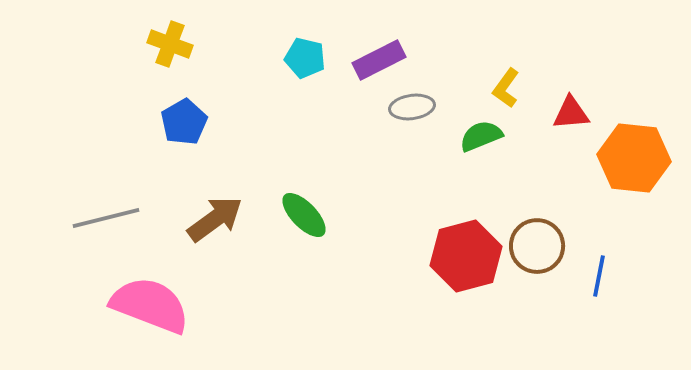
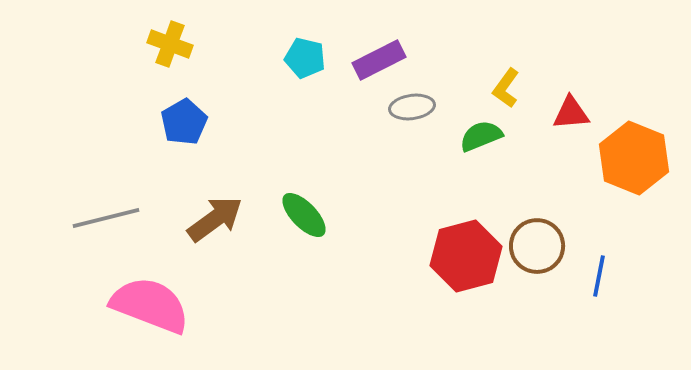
orange hexagon: rotated 16 degrees clockwise
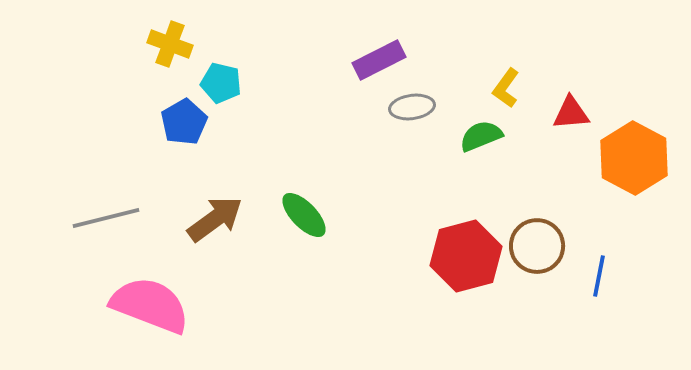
cyan pentagon: moved 84 px left, 25 px down
orange hexagon: rotated 6 degrees clockwise
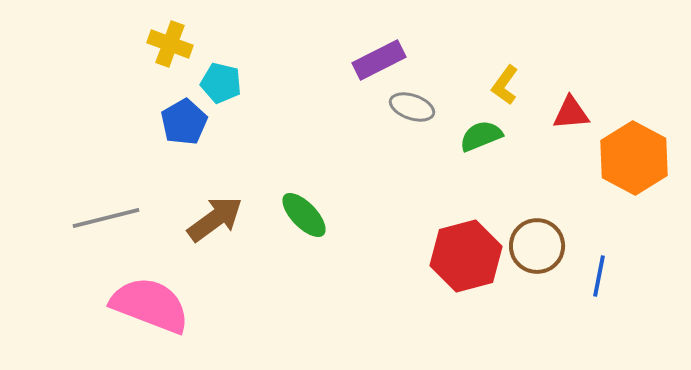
yellow L-shape: moved 1 px left, 3 px up
gray ellipse: rotated 27 degrees clockwise
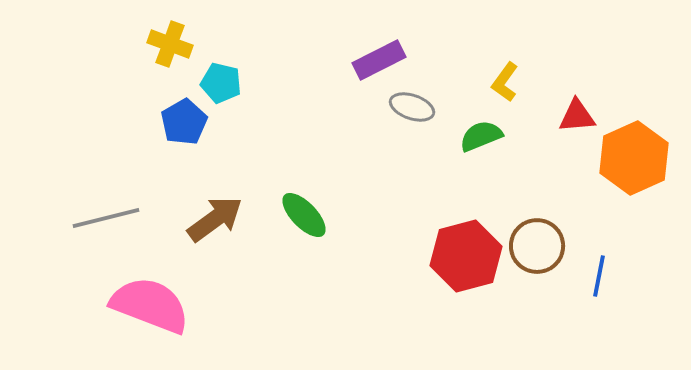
yellow L-shape: moved 3 px up
red triangle: moved 6 px right, 3 px down
orange hexagon: rotated 8 degrees clockwise
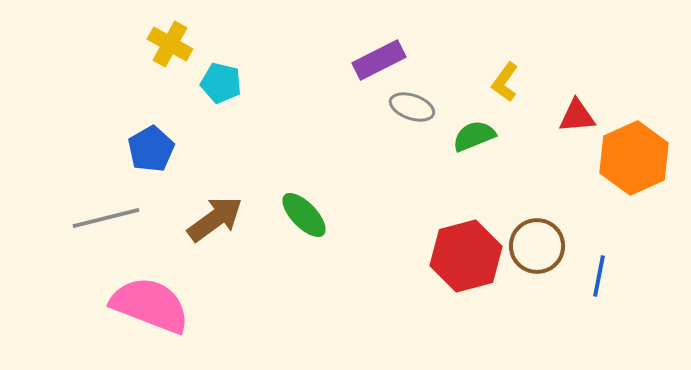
yellow cross: rotated 9 degrees clockwise
blue pentagon: moved 33 px left, 27 px down
green semicircle: moved 7 px left
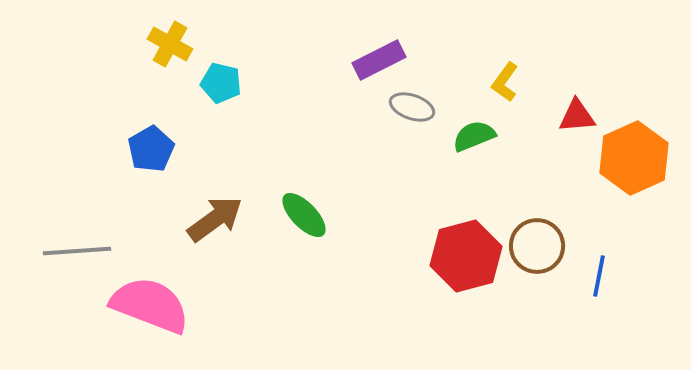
gray line: moved 29 px left, 33 px down; rotated 10 degrees clockwise
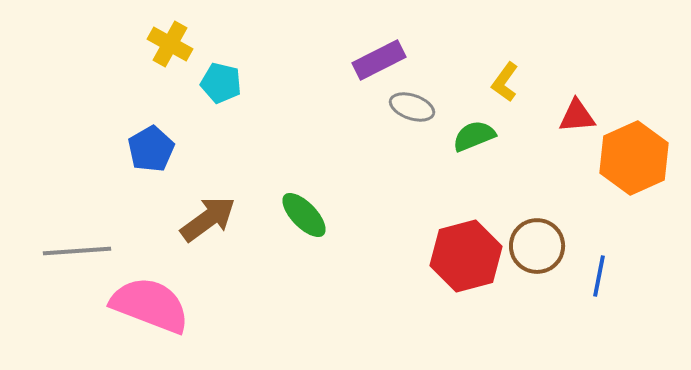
brown arrow: moved 7 px left
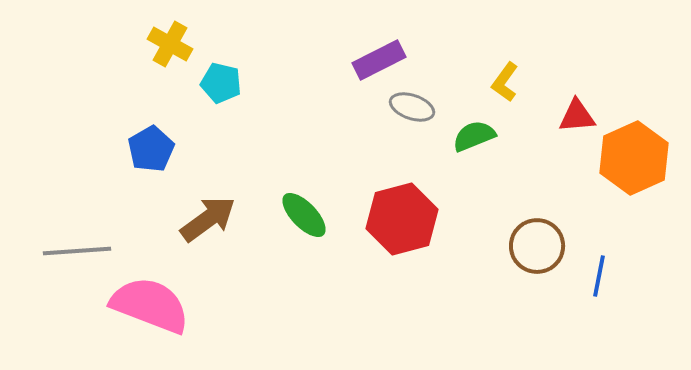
red hexagon: moved 64 px left, 37 px up
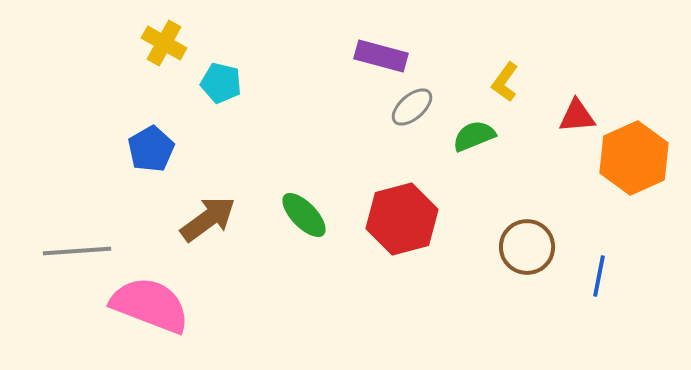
yellow cross: moved 6 px left, 1 px up
purple rectangle: moved 2 px right, 4 px up; rotated 42 degrees clockwise
gray ellipse: rotated 60 degrees counterclockwise
brown circle: moved 10 px left, 1 px down
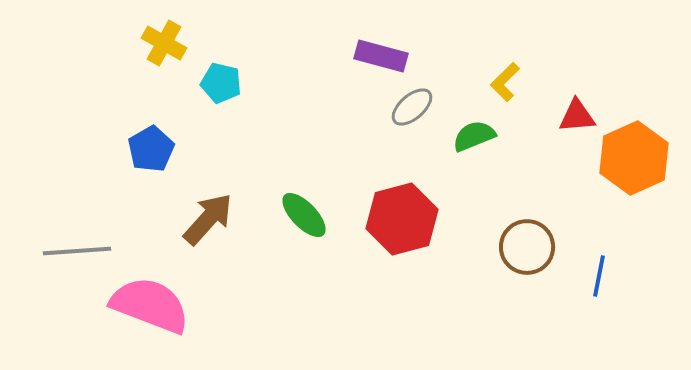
yellow L-shape: rotated 9 degrees clockwise
brown arrow: rotated 12 degrees counterclockwise
